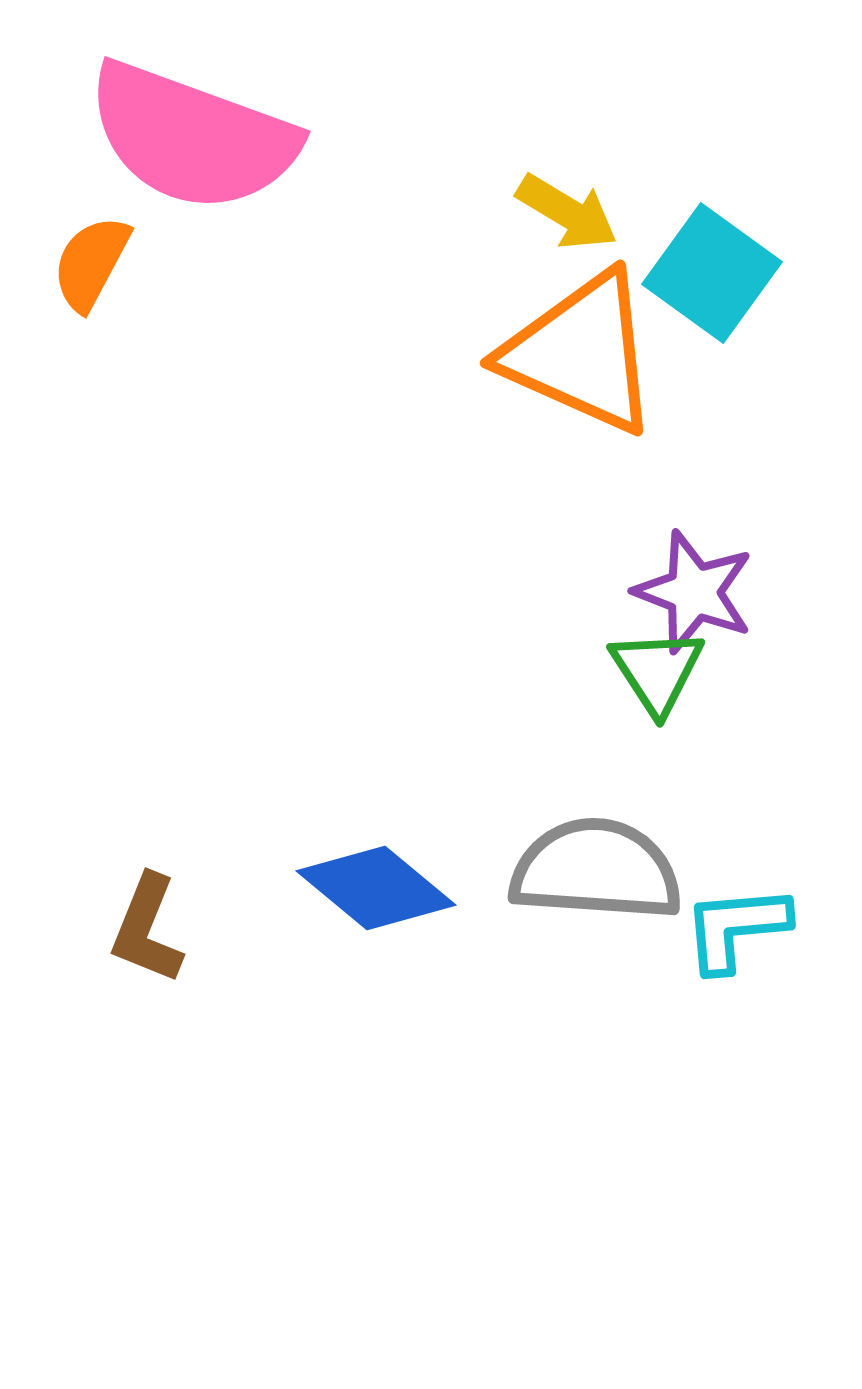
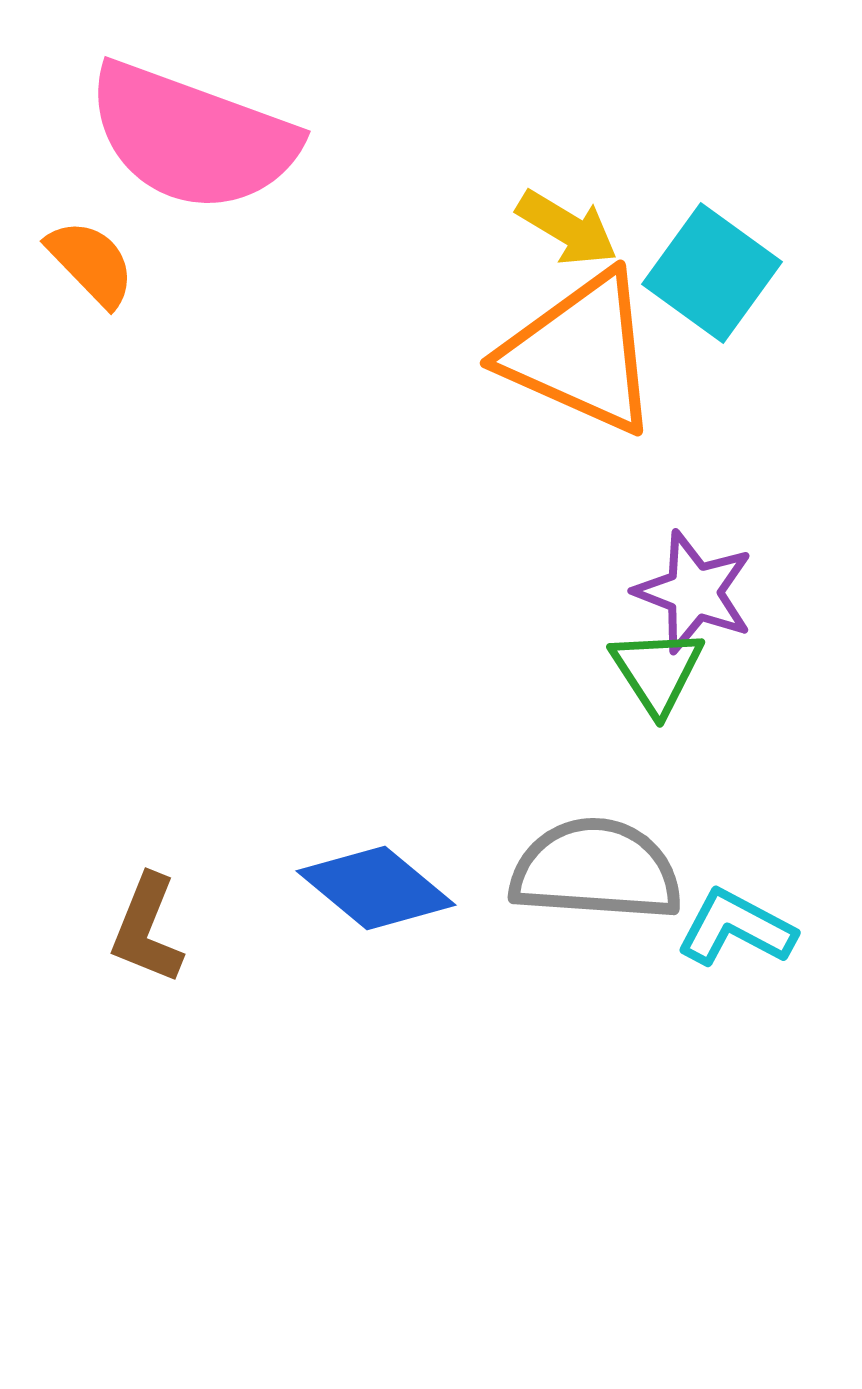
yellow arrow: moved 16 px down
orange semicircle: rotated 108 degrees clockwise
cyan L-shape: rotated 33 degrees clockwise
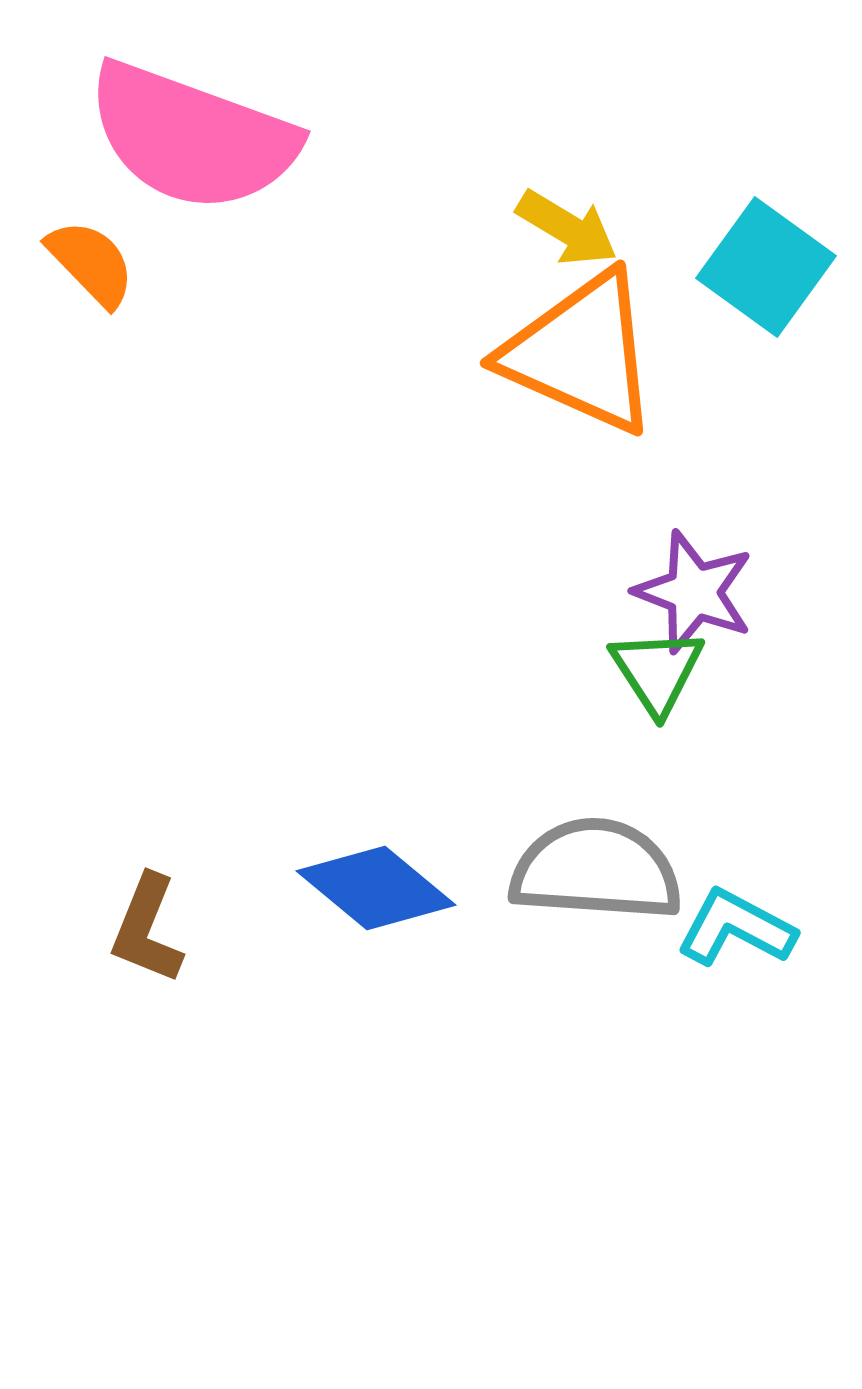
cyan square: moved 54 px right, 6 px up
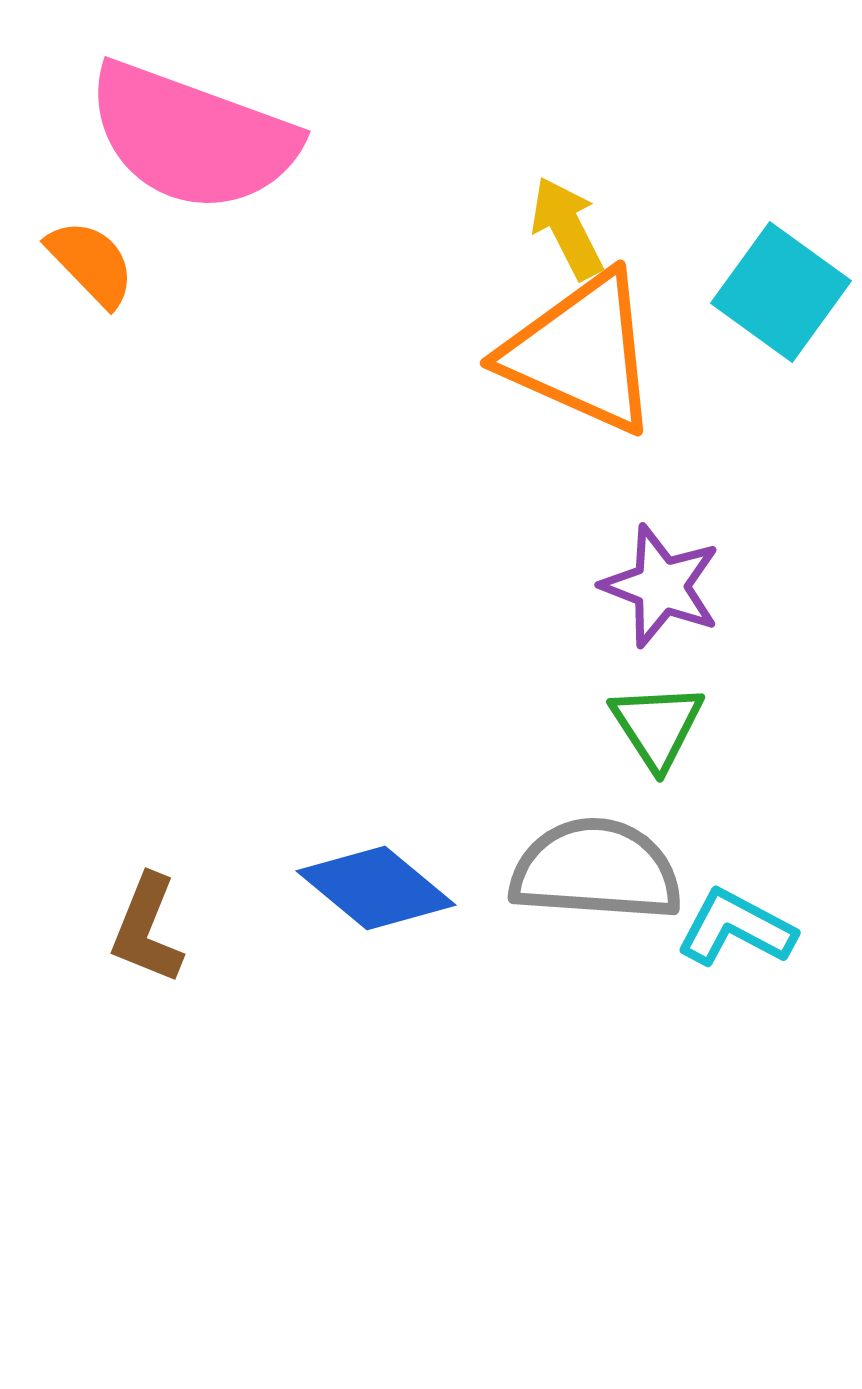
yellow arrow: rotated 148 degrees counterclockwise
cyan square: moved 15 px right, 25 px down
purple star: moved 33 px left, 6 px up
green triangle: moved 55 px down
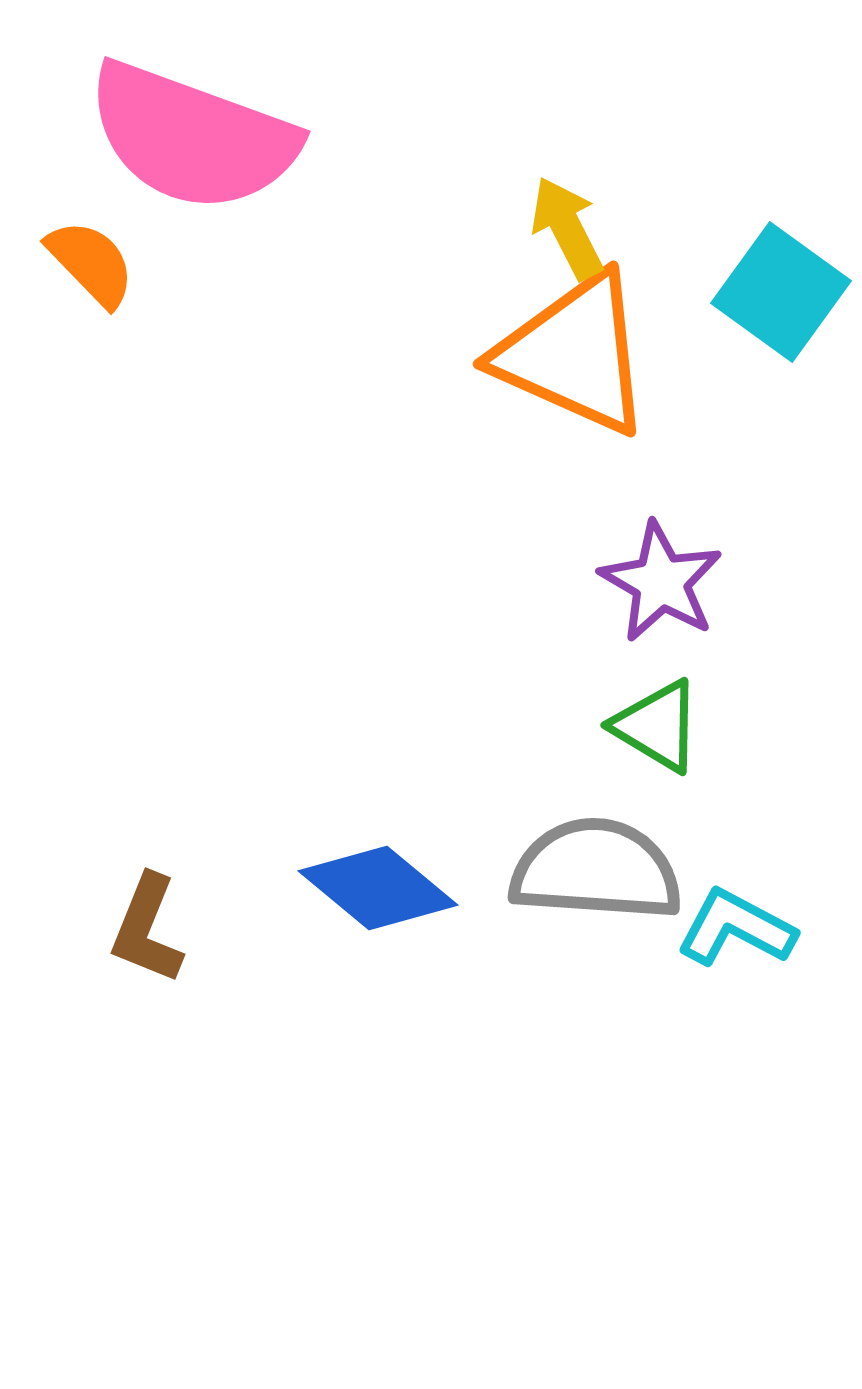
orange triangle: moved 7 px left, 1 px down
purple star: moved 4 px up; rotated 9 degrees clockwise
green triangle: rotated 26 degrees counterclockwise
blue diamond: moved 2 px right
